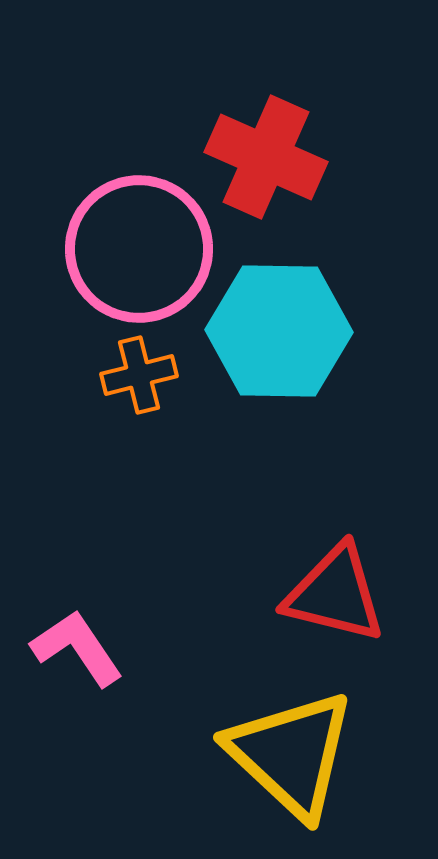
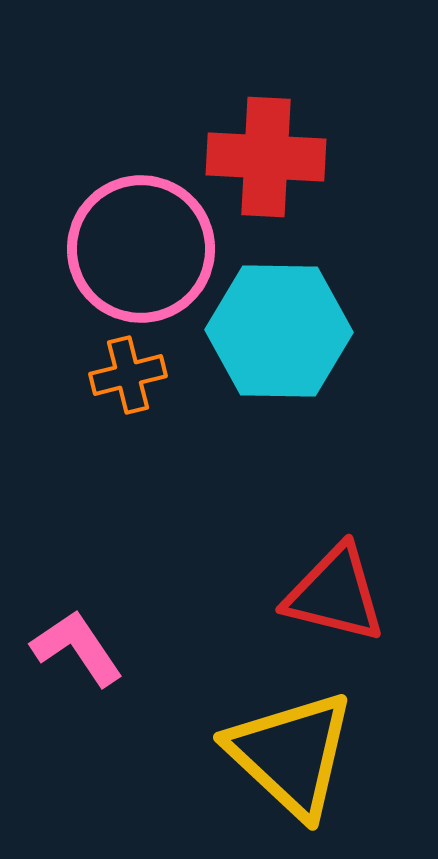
red cross: rotated 21 degrees counterclockwise
pink circle: moved 2 px right
orange cross: moved 11 px left
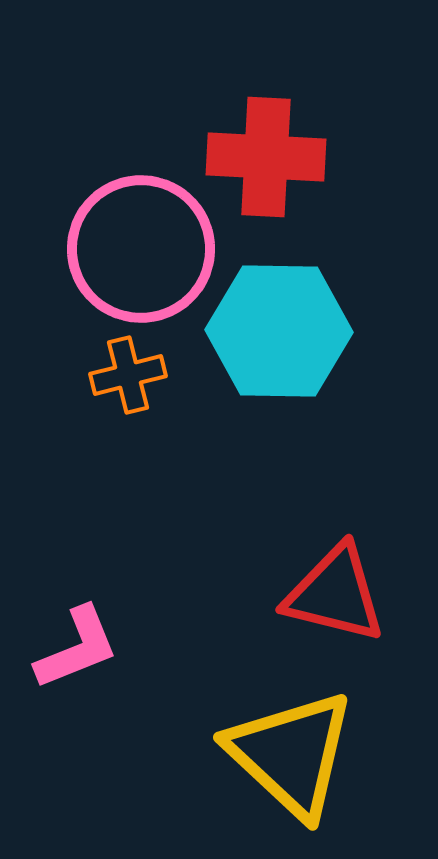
pink L-shape: rotated 102 degrees clockwise
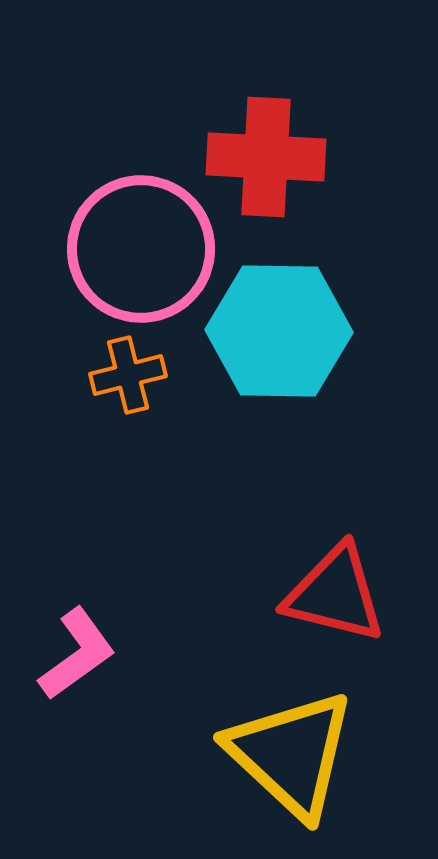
pink L-shape: moved 6 px down; rotated 14 degrees counterclockwise
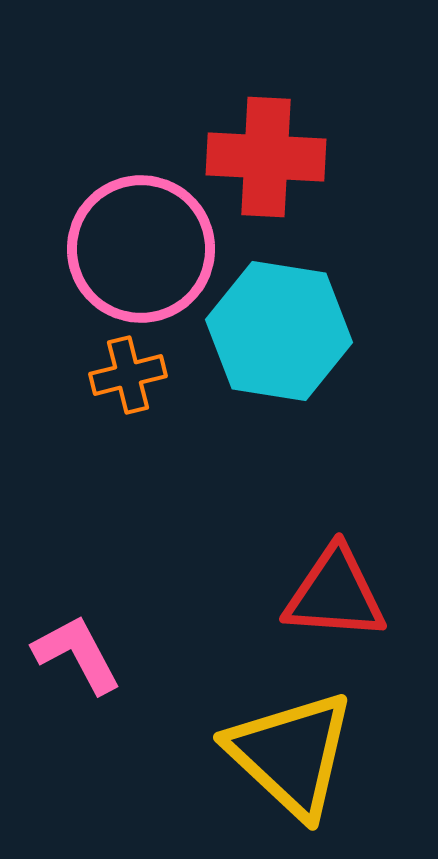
cyan hexagon: rotated 8 degrees clockwise
red triangle: rotated 10 degrees counterclockwise
pink L-shape: rotated 82 degrees counterclockwise
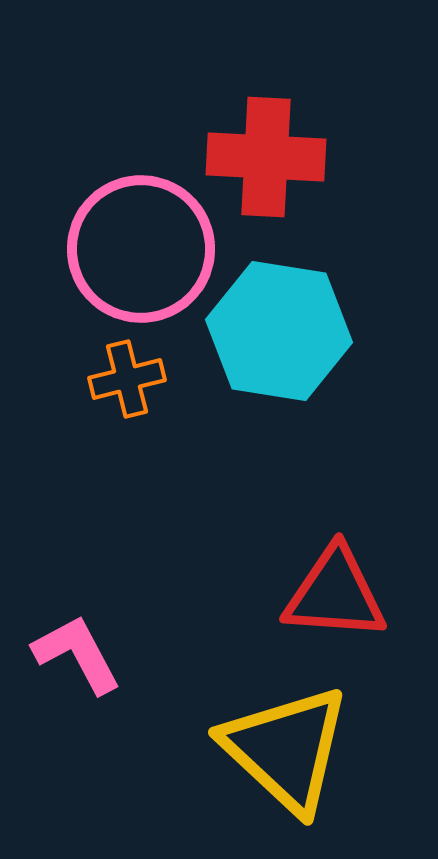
orange cross: moved 1 px left, 4 px down
yellow triangle: moved 5 px left, 5 px up
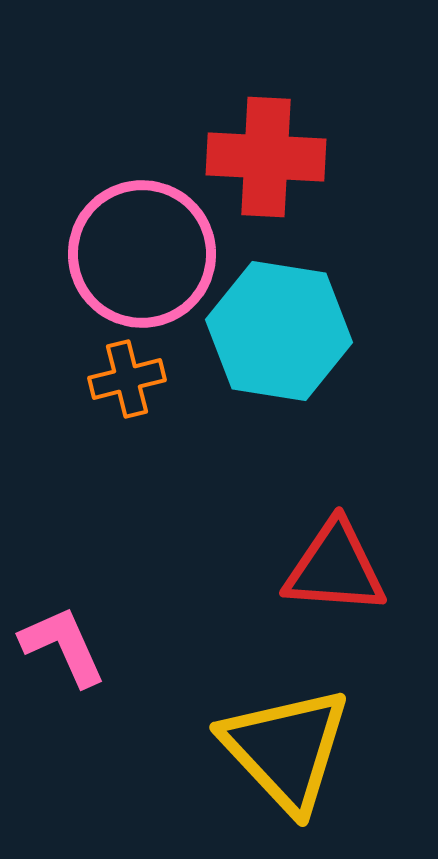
pink circle: moved 1 px right, 5 px down
red triangle: moved 26 px up
pink L-shape: moved 14 px left, 8 px up; rotated 4 degrees clockwise
yellow triangle: rotated 4 degrees clockwise
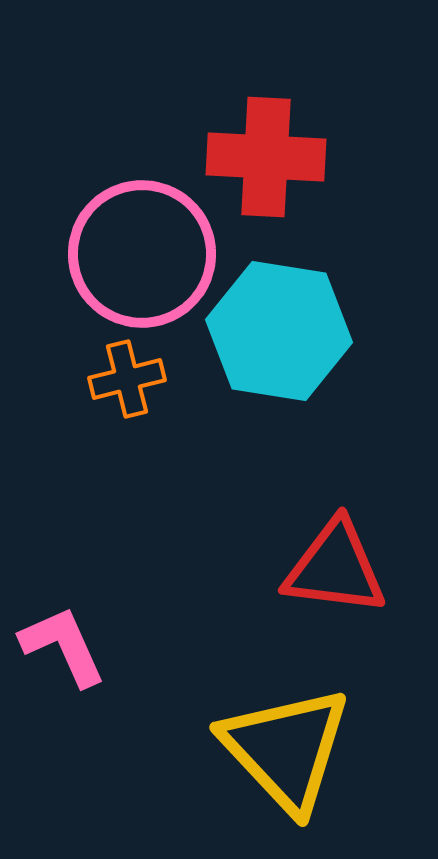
red triangle: rotated 3 degrees clockwise
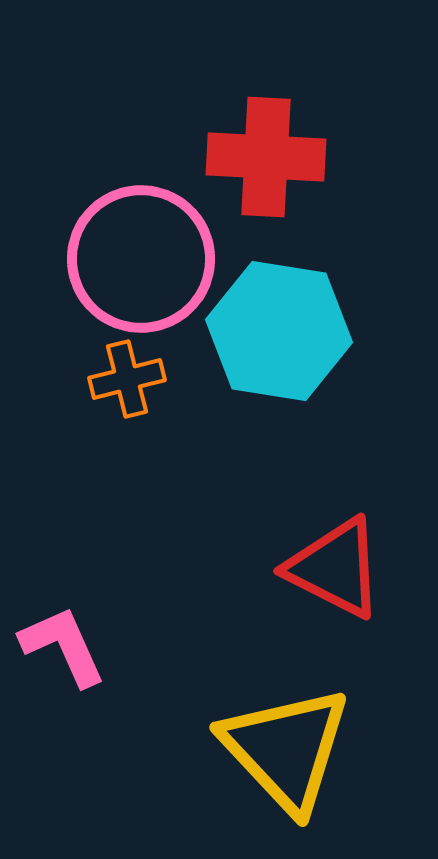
pink circle: moved 1 px left, 5 px down
red triangle: rotated 20 degrees clockwise
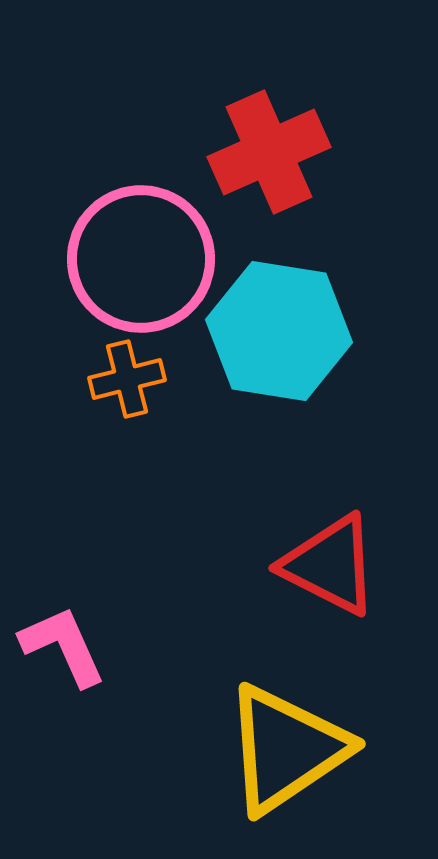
red cross: moved 3 px right, 5 px up; rotated 27 degrees counterclockwise
red triangle: moved 5 px left, 3 px up
yellow triangle: rotated 39 degrees clockwise
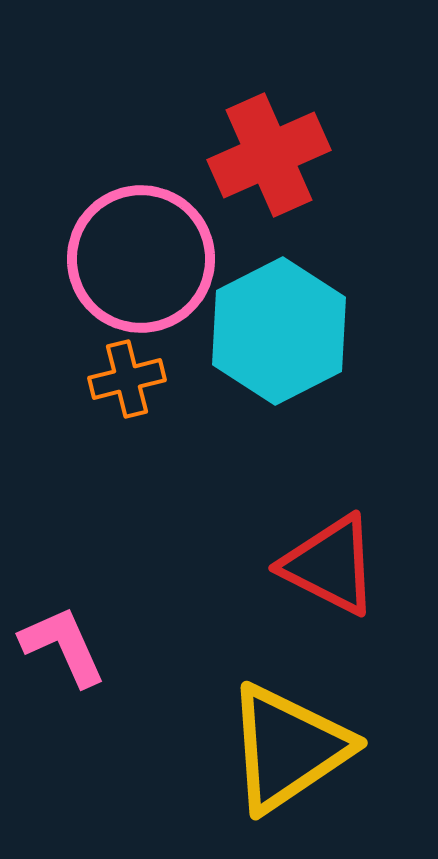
red cross: moved 3 px down
cyan hexagon: rotated 24 degrees clockwise
yellow triangle: moved 2 px right, 1 px up
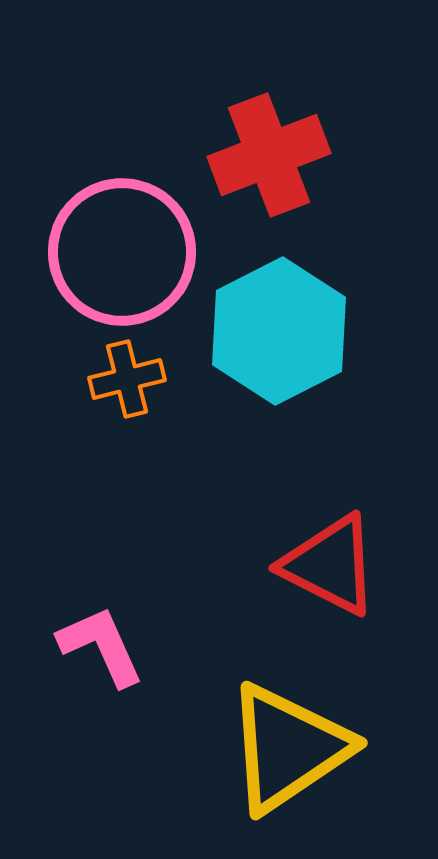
red cross: rotated 3 degrees clockwise
pink circle: moved 19 px left, 7 px up
pink L-shape: moved 38 px right
